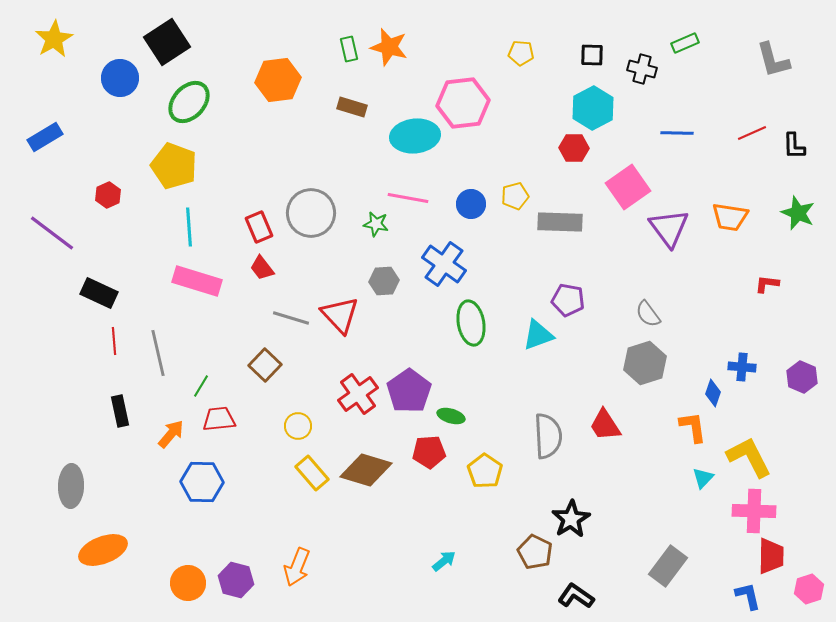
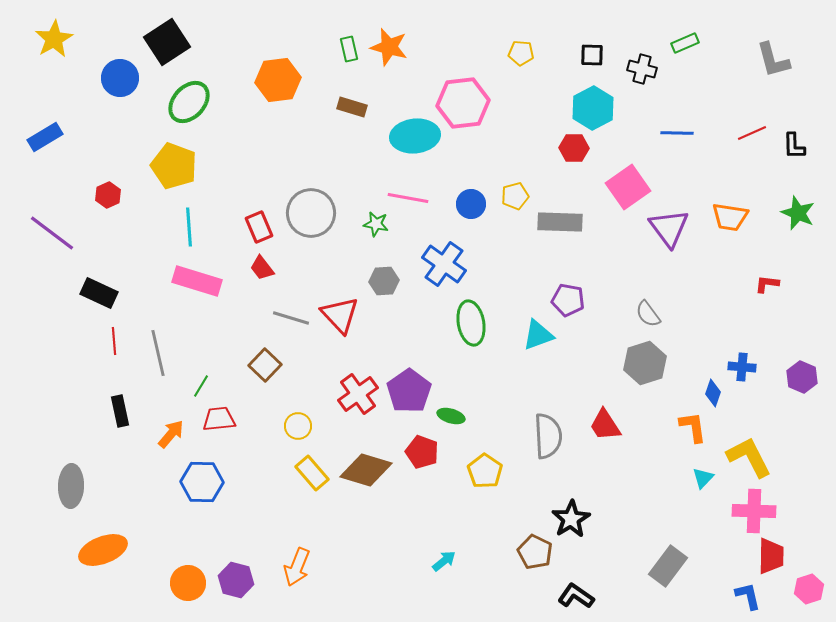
red pentagon at (429, 452): moved 7 px left; rotated 24 degrees clockwise
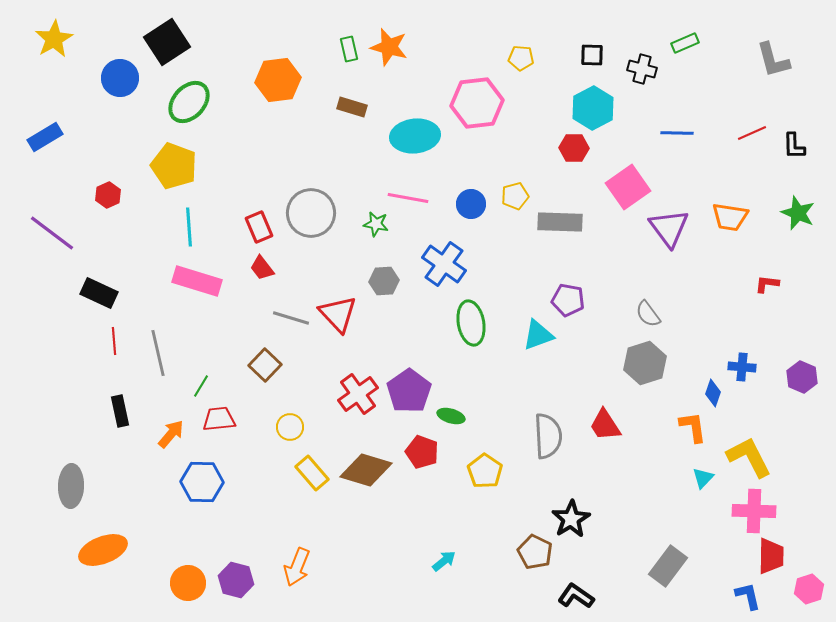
yellow pentagon at (521, 53): moved 5 px down
pink hexagon at (463, 103): moved 14 px right
red triangle at (340, 315): moved 2 px left, 1 px up
yellow circle at (298, 426): moved 8 px left, 1 px down
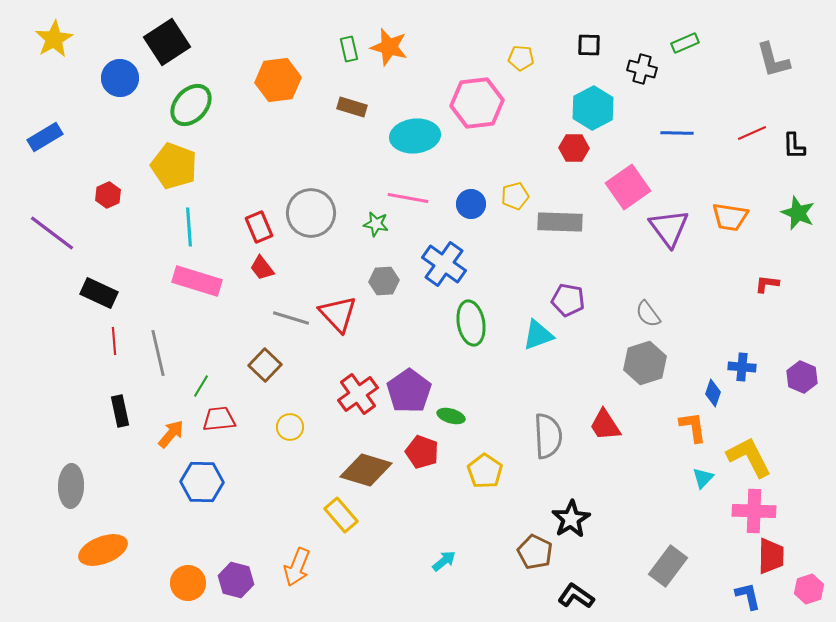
black square at (592, 55): moved 3 px left, 10 px up
green ellipse at (189, 102): moved 2 px right, 3 px down
yellow rectangle at (312, 473): moved 29 px right, 42 px down
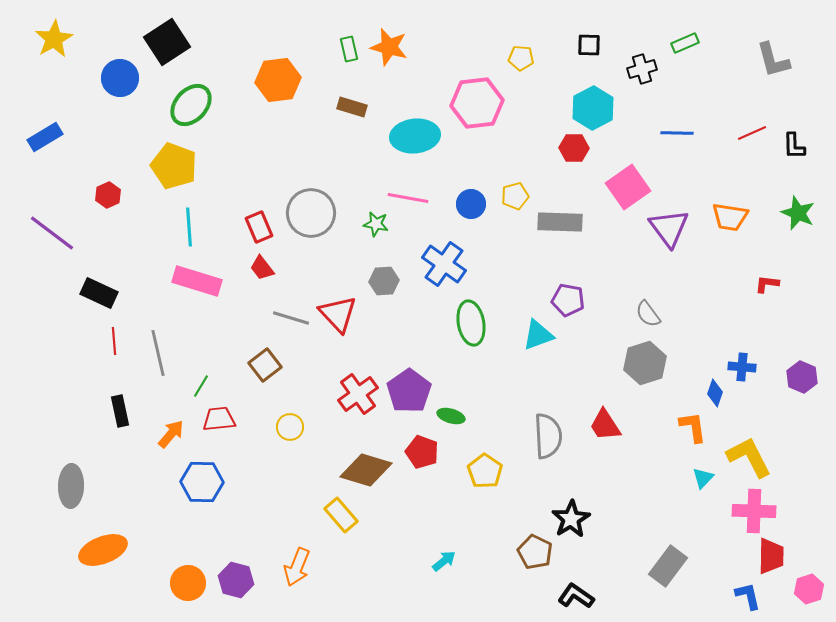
black cross at (642, 69): rotated 32 degrees counterclockwise
brown square at (265, 365): rotated 8 degrees clockwise
blue diamond at (713, 393): moved 2 px right
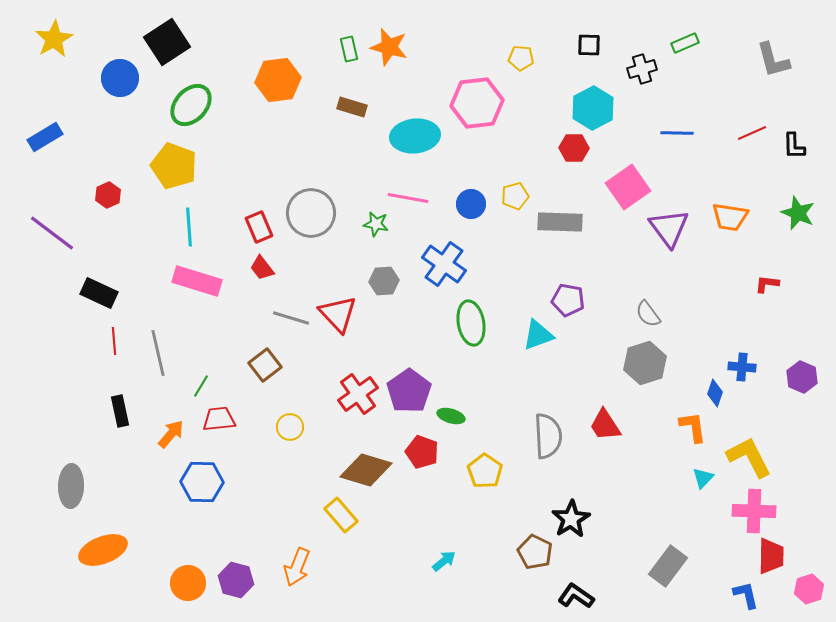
blue L-shape at (748, 596): moved 2 px left, 1 px up
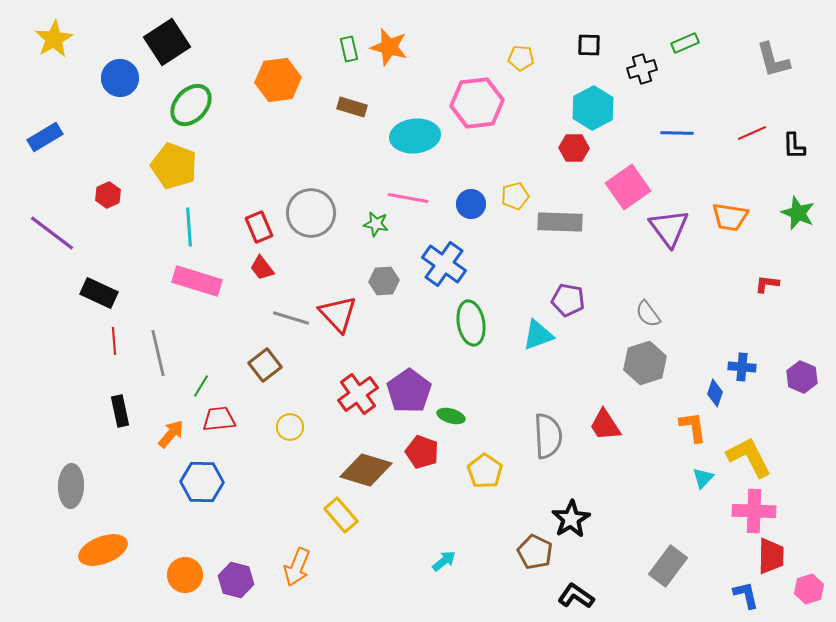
orange circle at (188, 583): moved 3 px left, 8 px up
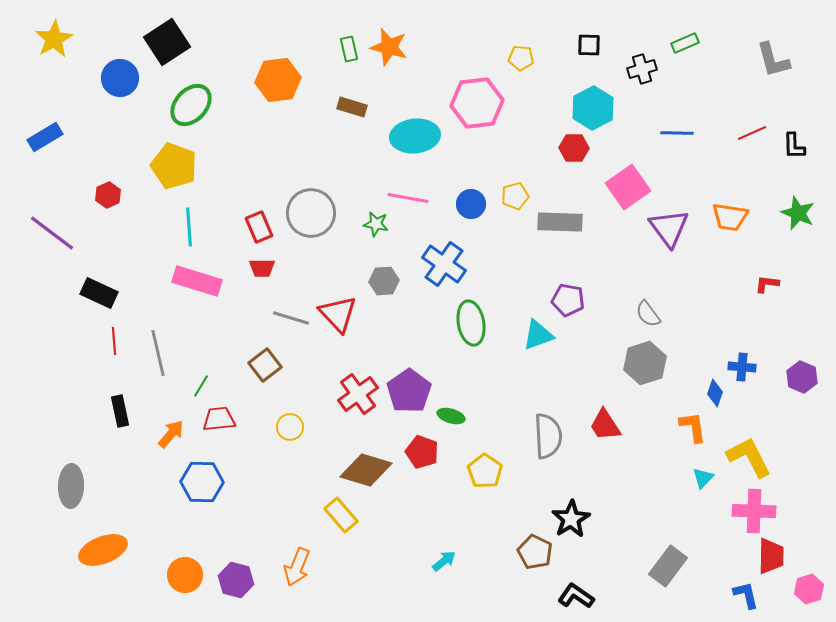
red trapezoid at (262, 268): rotated 52 degrees counterclockwise
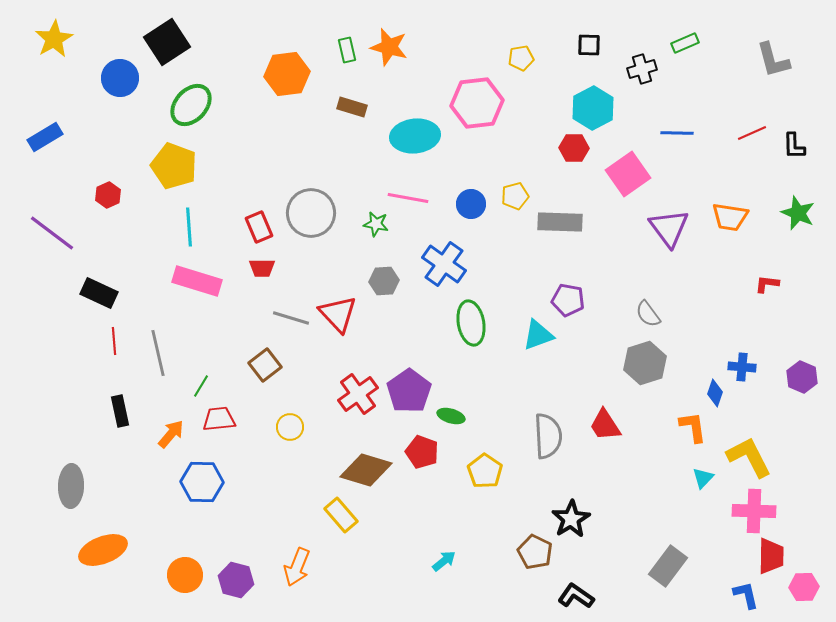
green rectangle at (349, 49): moved 2 px left, 1 px down
yellow pentagon at (521, 58): rotated 15 degrees counterclockwise
orange hexagon at (278, 80): moved 9 px right, 6 px up
pink square at (628, 187): moved 13 px up
pink hexagon at (809, 589): moved 5 px left, 2 px up; rotated 16 degrees clockwise
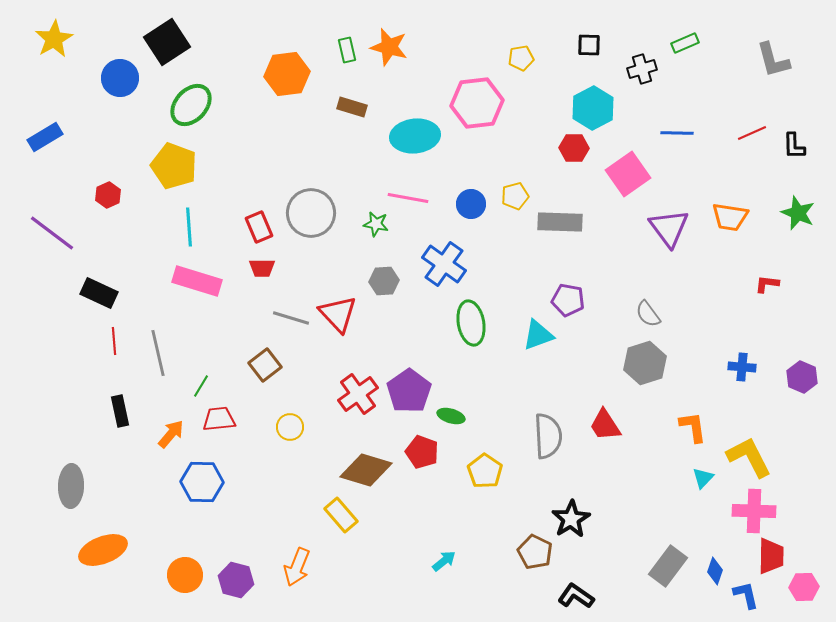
blue diamond at (715, 393): moved 178 px down
